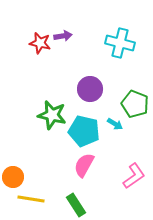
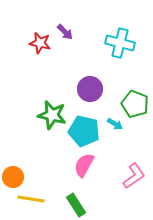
purple arrow: moved 2 px right, 4 px up; rotated 54 degrees clockwise
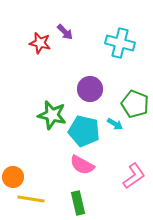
pink semicircle: moved 2 px left; rotated 90 degrees counterclockwise
green rectangle: moved 2 px right, 2 px up; rotated 20 degrees clockwise
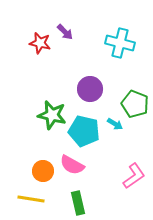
pink semicircle: moved 10 px left
orange circle: moved 30 px right, 6 px up
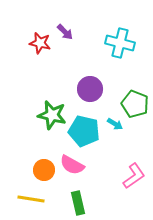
orange circle: moved 1 px right, 1 px up
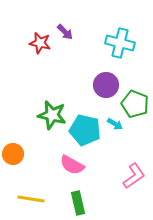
purple circle: moved 16 px right, 4 px up
cyan pentagon: moved 1 px right, 1 px up
orange circle: moved 31 px left, 16 px up
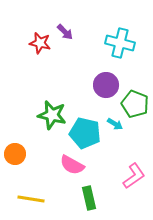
cyan pentagon: moved 3 px down
orange circle: moved 2 px right
green rectangle: moved 11 px right, 5 px up
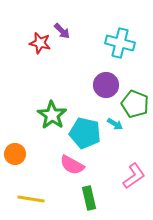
purple arrow: moved 3 px left, 1 px up
green star: rotated 20 degrees clockwise
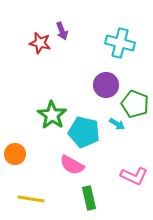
purple arrow: rotated 24 degrees clockwise
cyan arrow: moved 2 px right
cyan pentagon: moved 1 px left, 1 px up
pink L-shape: rotated 60 degrees clockwise
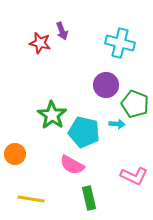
cyan arrow: rotated 28 degrees counterclockwise
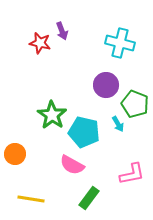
cyan arrow: moved 1 px right; rotated 56 degrees clockwise
pink L-shape: moved 2 px left, 2 px up; rotated 36 degrees counterclockwise
green rectangle: rotated 50 degrees clockwise
